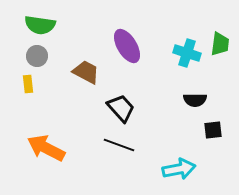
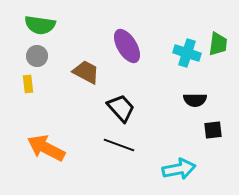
green trapezoid: moved 2 px left
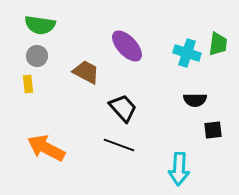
purple ellipse: rotated 12 degrees counterclockwise
black trapezoid: moved 2 px right
cyan arrow: rotated 104 degrees clockwise
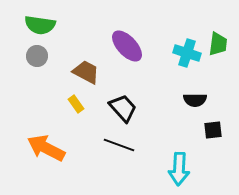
yellow rectangle: moved 48 px right, 20 px down; rotated 30 degrees counterclockwise
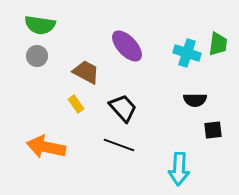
orange arrow: moved 1 px up; rotated 15 degrees counterclockwise
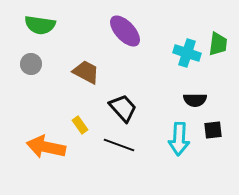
purple ellipse: moved 2 px left, 15 px up
gray circle: moved 6 px left, 8 px down
yellow rectangle: moved 4 px right, 21 px down
cyan arrow: moved 30 px up
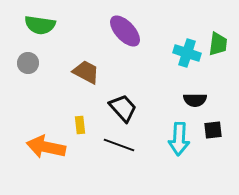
gray circle: moved 3 px left, 1 px up
yellow rectangle: rotated 30 degrees clockwise
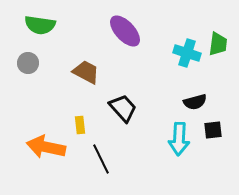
black semicircle: moved 2 px down; rotated 15 degrees counterclockwise
black line: moved 18 px left, 14 px down; rotated 44 degrees clockwise
